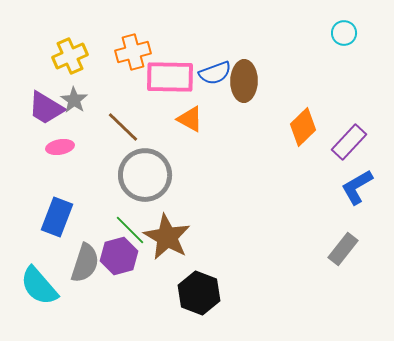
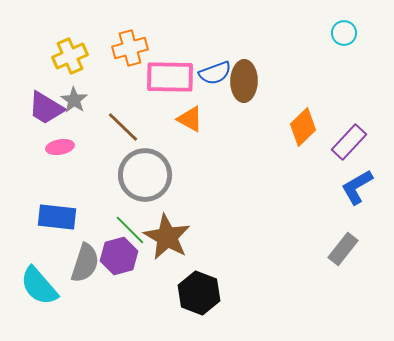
orange cross: moved 3 px left, 4 px up
blue rectangle: rotated 75 degrees clockwise
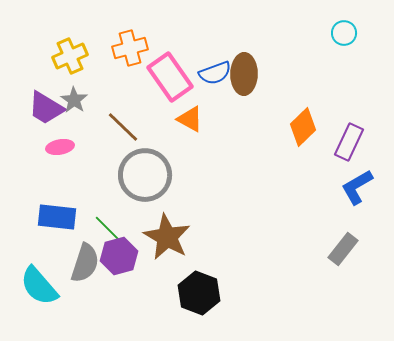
pink rectangle: rotated 54 degrees clockwise
brown ellipse: moved 7 px up
purple rectangle: rotated 18 degrees counterclockwise
green line: moved 21 px left
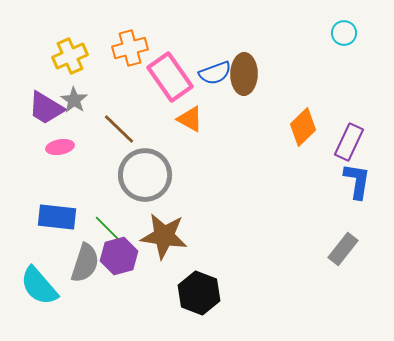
brown line: moved 4 px left, 2 px down
blue L-shape: moved 6 px up; rotated 129 degrees clockwise
brown star: moved 3 px left, 1 px up; rotated 21 degrees counterclockwise
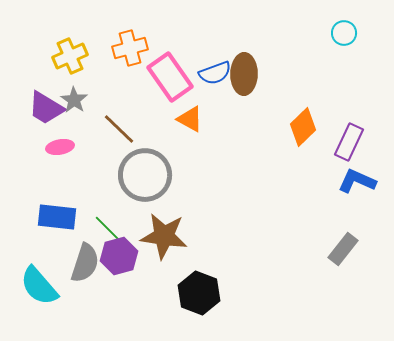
blue L-shape: rotated 75 degrees counterclockwise
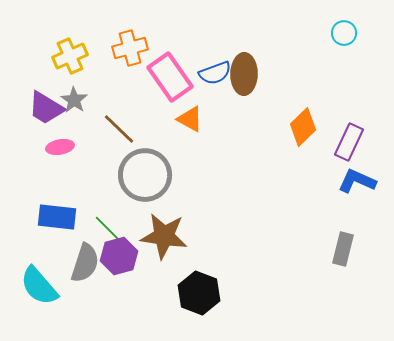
gray rectangle: rotated 24 degrees counterclockwise
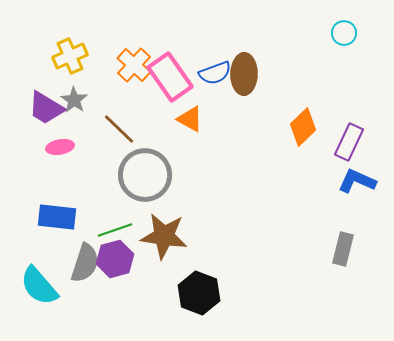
orange cross: moved 4 px right, 17 px down; rotated 32 degrees counterclockwise
green line: moved 6 px right; rotated 64 degrees counterclockwise
purple hexagon: moved 4 px left, 3 px down
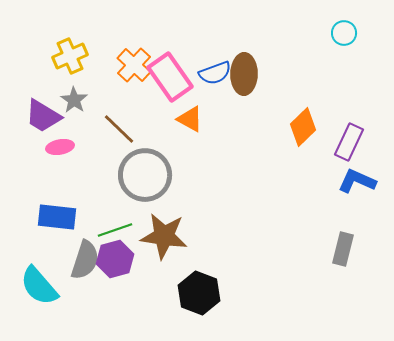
purple trapezoid: moved 3 px left, 8 px down
gray semicircle: moved 3 px up
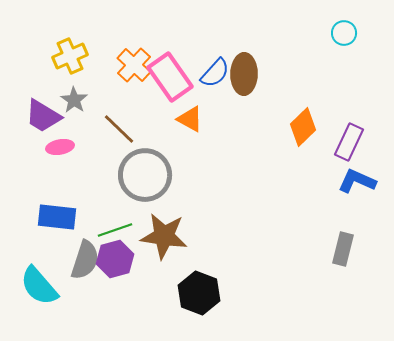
blue semicircle: rotated 28 degrees counterclockwise
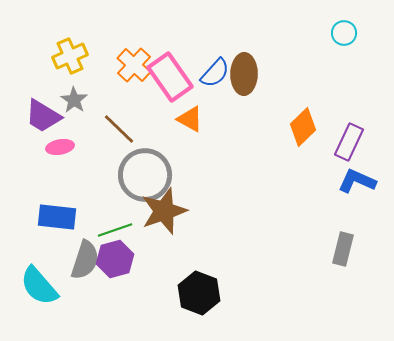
brown star: moved 25 px up; rotated 27 degrees counterclockwise
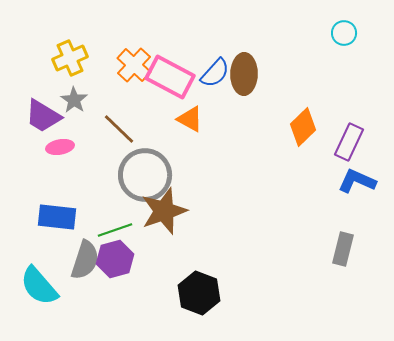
yellow cross: moved 2 px down
pink rectangle: rotated 27 degrees counterclockwise
